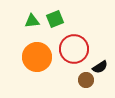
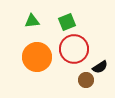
green square: moved 12 px right, 3 px down
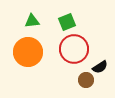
orange circle: moved 9 px left, 5 px up
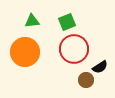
orange circle: moved 3 px left
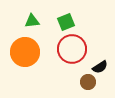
green square: moved 1 px left
red circle: moved 2 px left
brown circle: moved 2 px right, 2 px down
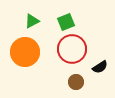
green triangle: rotated 21 degrees counterclockwise
brown circle: moved 12 px left
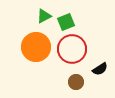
green triangle: moved 12 px right, 5 px up
orange circle: moved 11 px right, 5 px up
black semicircle: moved 2 px down
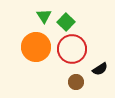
green triangle: rotated 35 degrees counterclockwise
green square: rotated 24 degrees counterclockwise
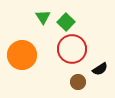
green triangle: moved 1 px left, 1 px down
orange circle: moved 14 px left, 8 px down
brown circle: moved 2 px right
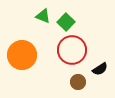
green triangle: moved 1 px up; rotated 35 degrees counterclockwise
red circle: moved 1 px down
